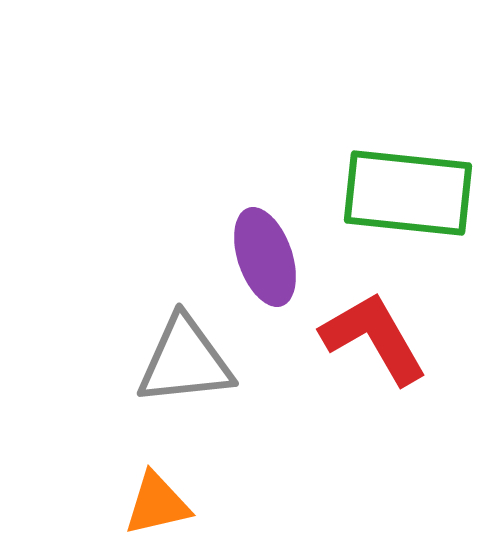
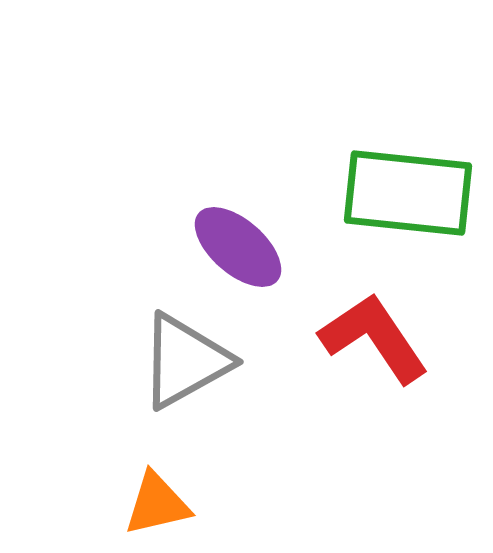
purple ellipse: moved 27 px left, 10 px up; rotated 30 degrees counterclockwise
red L-shape: rotated 4 degrees counterclockwise
gray triangle: rotated 23 degrees counterclockwise
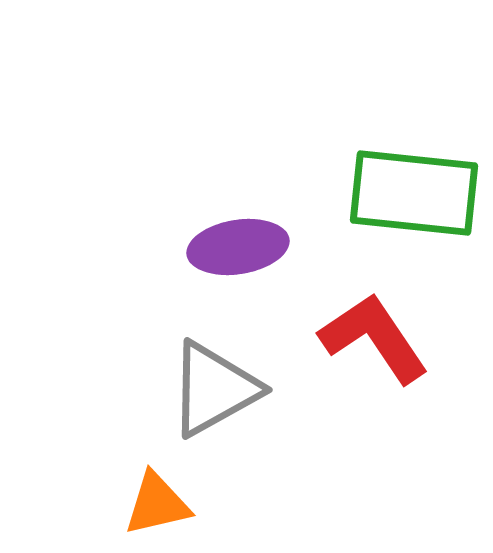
green rectangle: moved 6 px right
purple ellipse: rotated 50 degrees counterclockwise
gray triangle: moved 29 px right, 28 px down
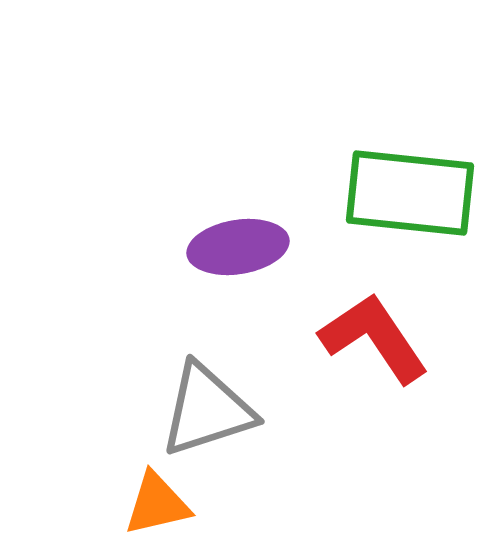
green rectangle: moved 4 px left
gray triangle: moved 7 px left, 21 px down; rotated 11 degrees clockwise
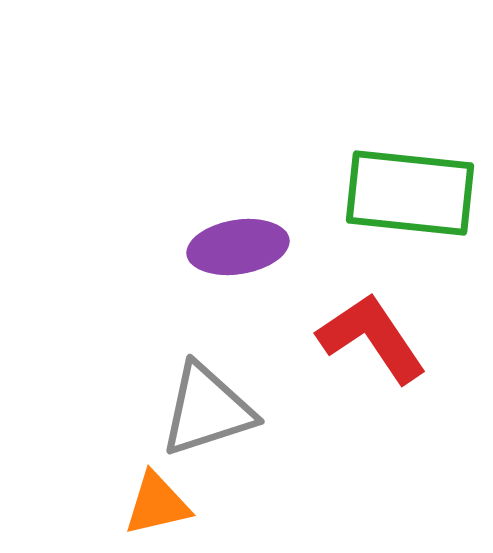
red L-shape: moved 2 px left
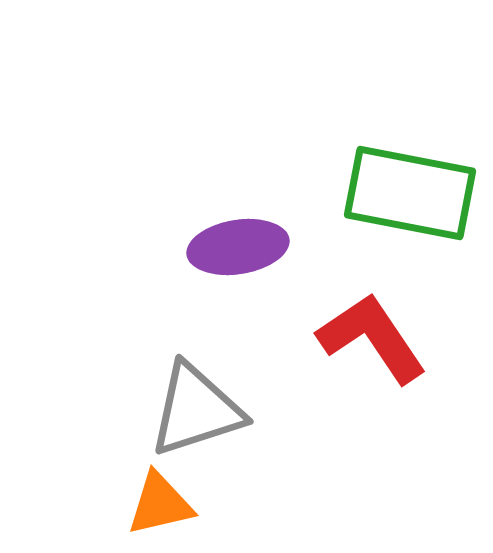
green rectangle: rotated 5 degrees clockwise
gray triangle: moved 11 px left
orange triangle: moved 3 px right
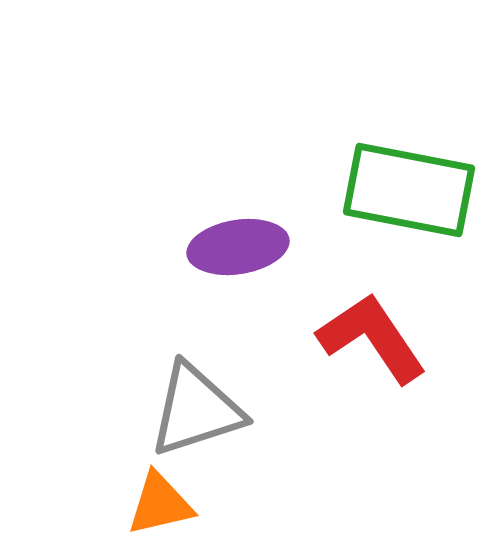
green rectangle: moved 1 px left, 3 px up
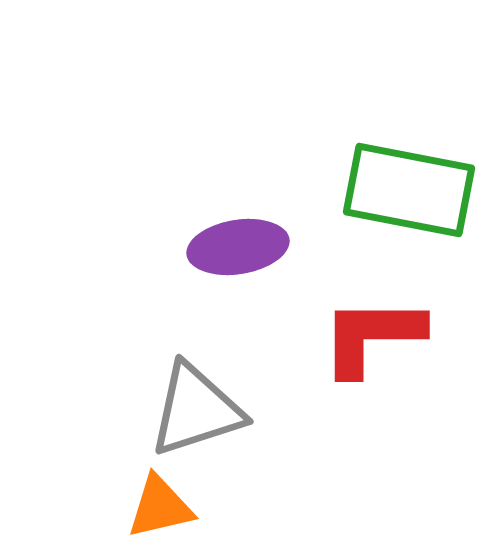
red L-shape: moved 2 px up; rotated 56 degrees counterclockwise
orange triangle: moved 3 px down
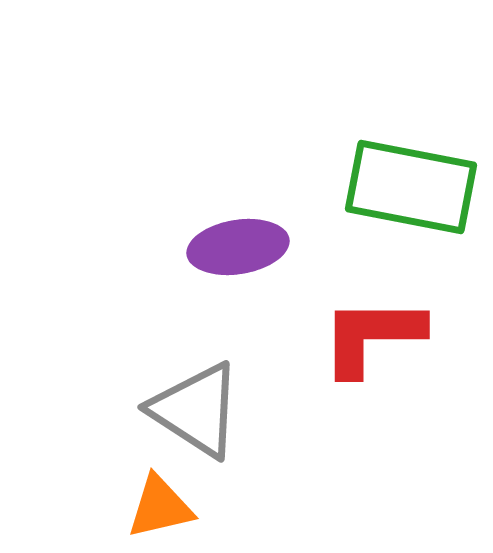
green rectangle: moved 2 px right, 3 px up
gray triangle: rotated 51 degrees clockwise
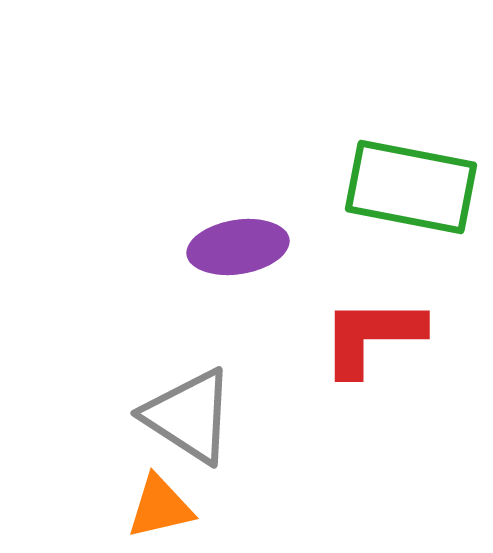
gray triangle: moved 7 px left, 6 px down
